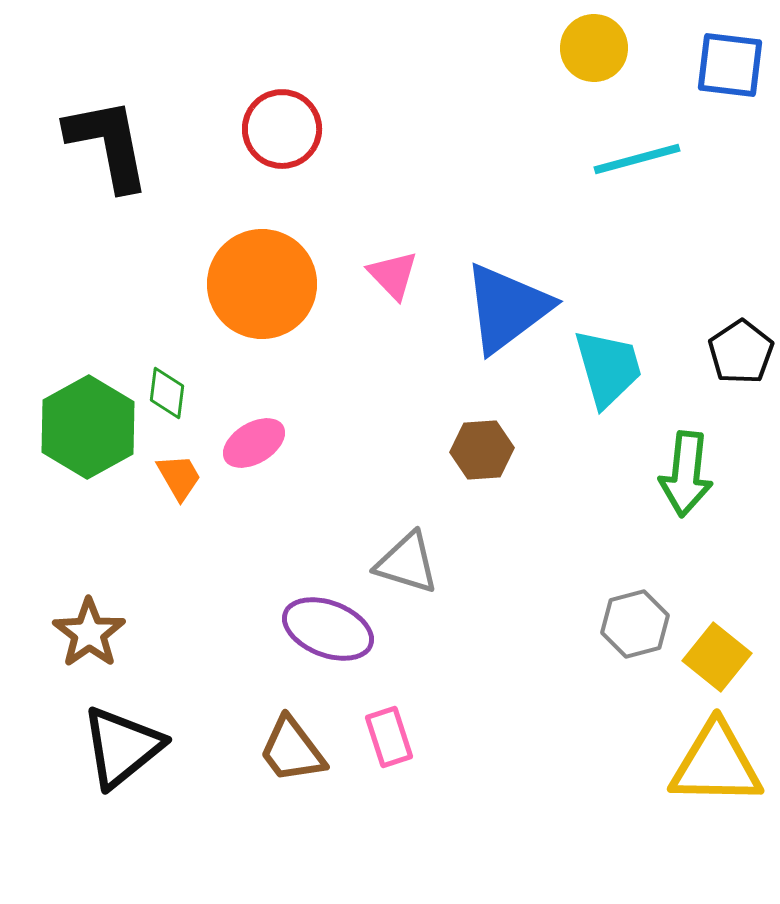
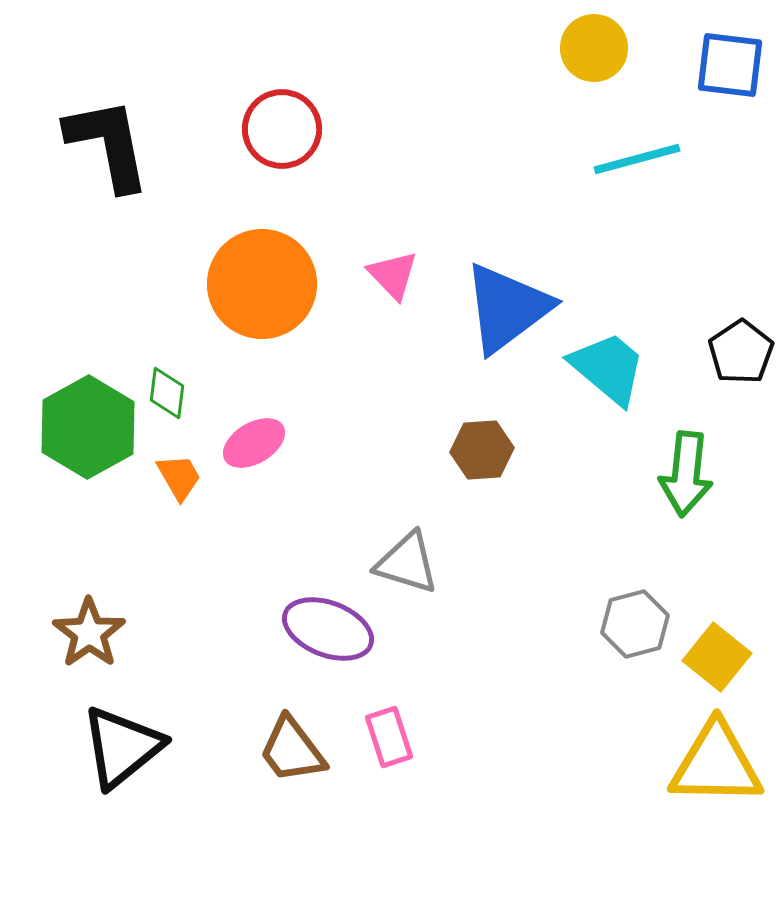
cyan trapezoid: rotated 34 degrees counterclockwise
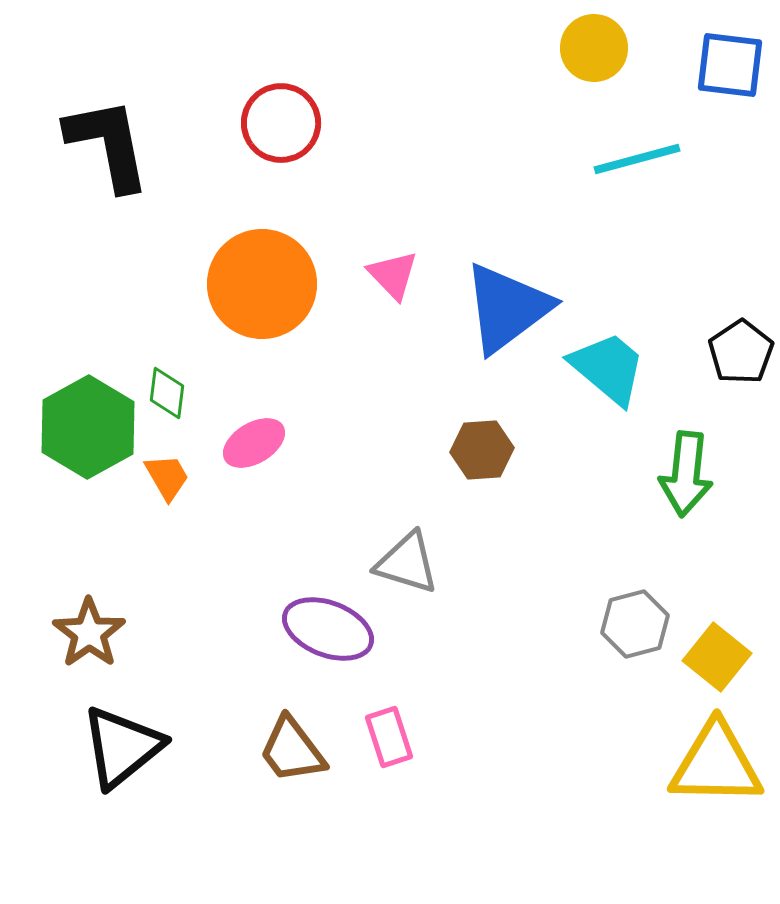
red circle: moved 1 px left, 6 px up
orange trapezoid: moved 12 px left
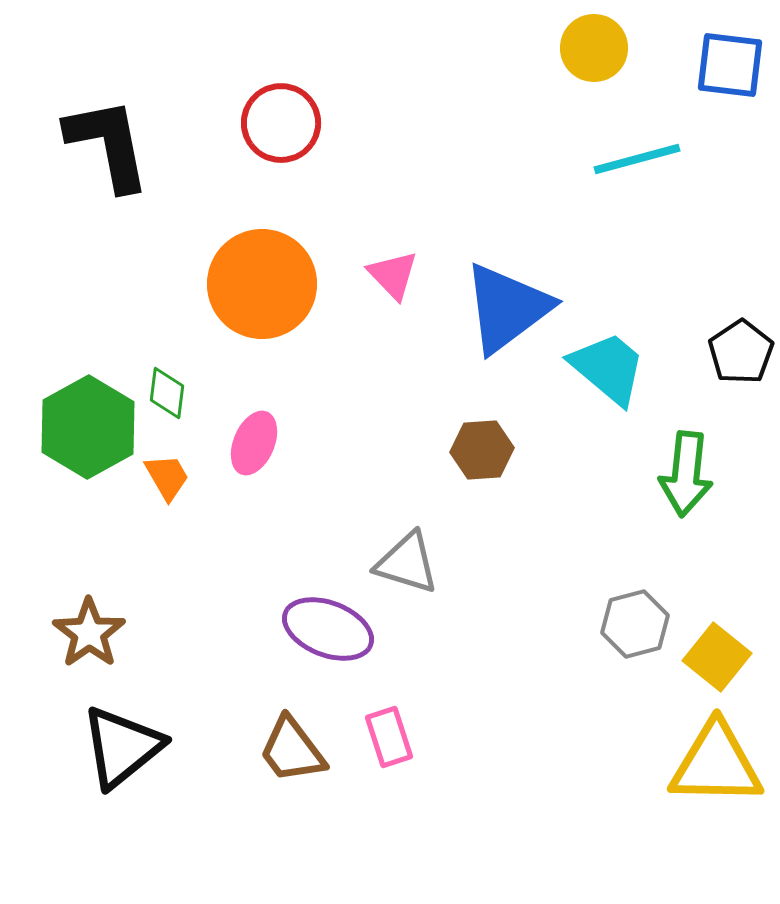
pink ellipse: rotated 36 degrees counterclockwise
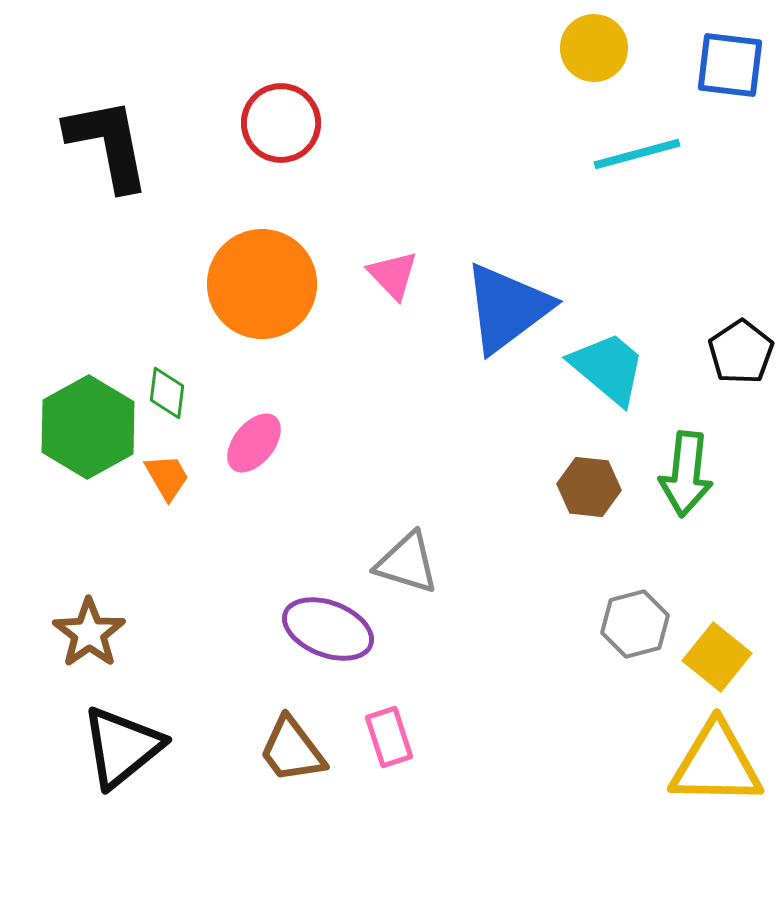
cyan line: moved 5 px up
pink ellipse: rotated 16 degrees clockwise
brown hexagon: moved 107 px right, 37 px down; rotated 10 degrees clockwise
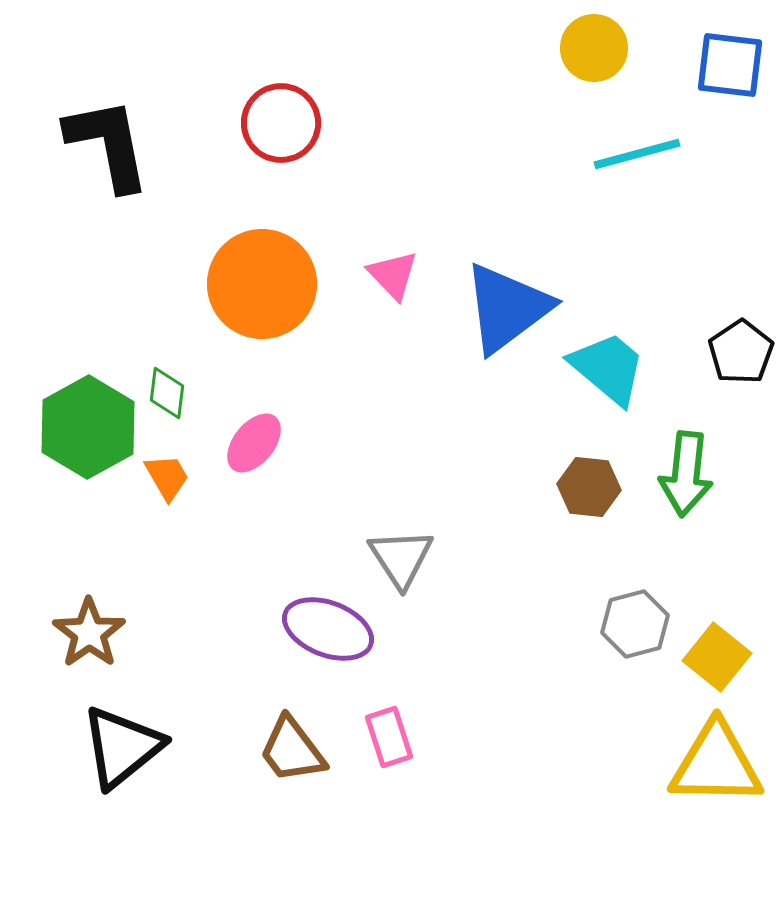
gray triangle: moved 6 px left, 5 px up; rotated 40 degrees clockwise
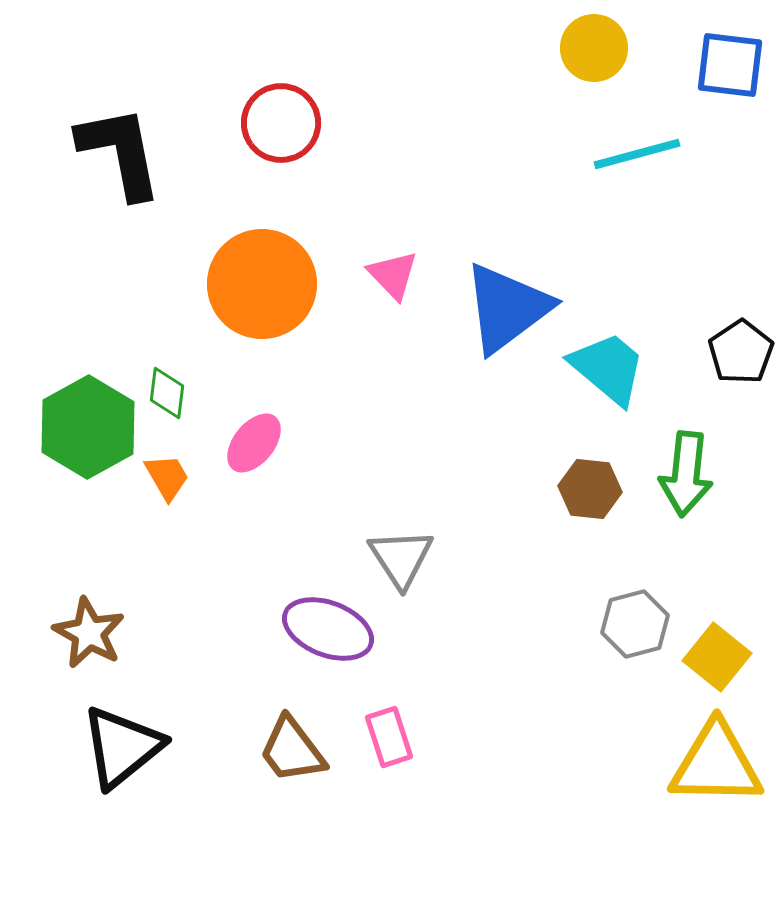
black L-shape: moved 12 px right, 8 px down
brown hexagon: moved 1 px right, 2 px down
brown star: rotated 8 degrees counterclockwise
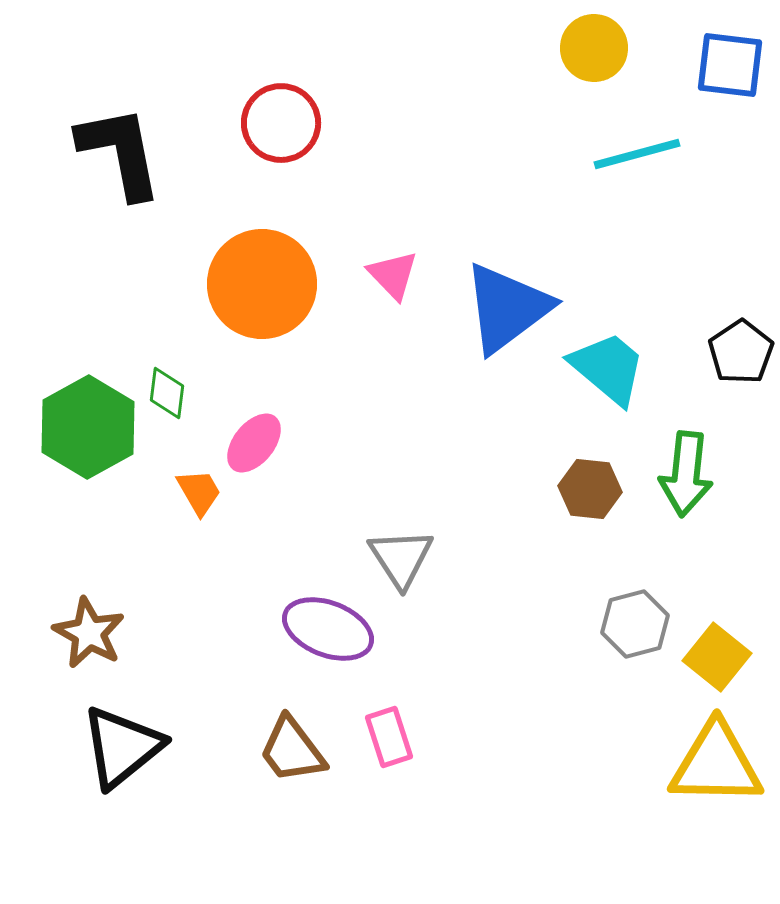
orange trapezoid: moved 32 px right, 15 px down
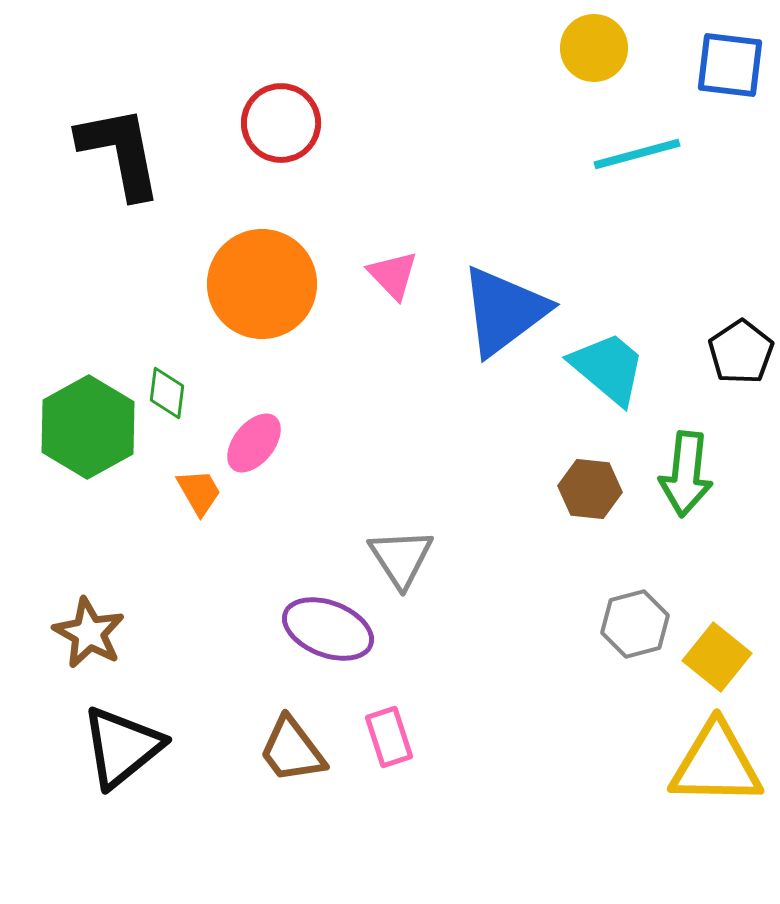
blue triangle: moved 3 px left, 3 px down
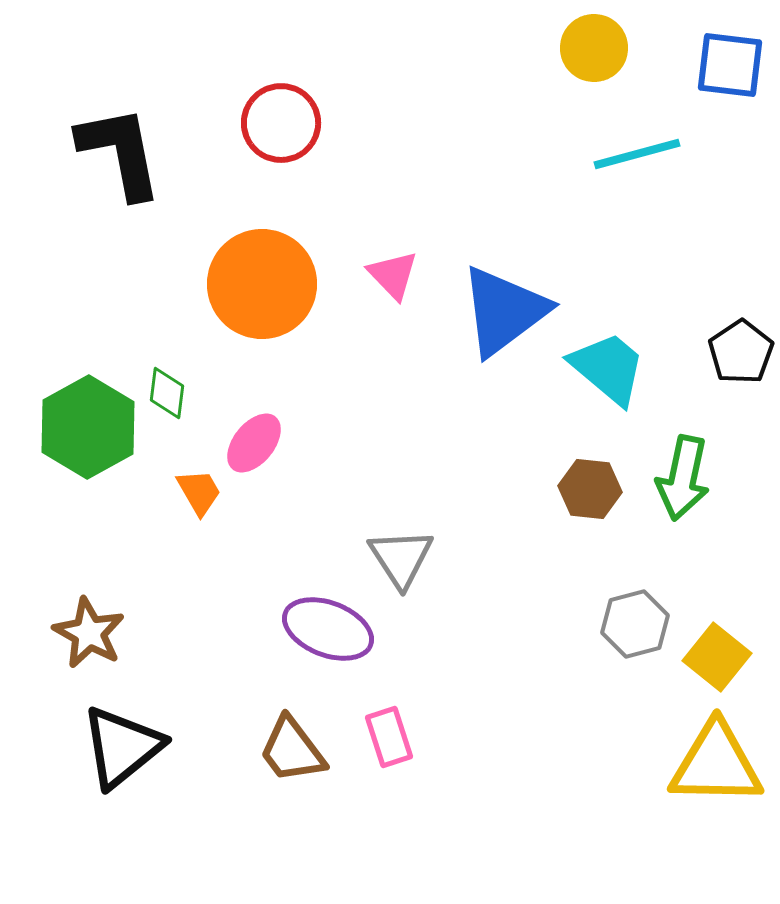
green arrow: moved 3 px left, 4 px down; rotated 6 degrees clockwise
